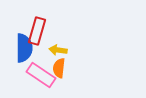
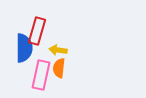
pink rectangle: rotated 68 degrees clockwise
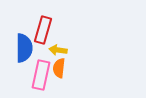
red rectangle: moved 6 px right, 1 px up
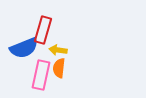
blue semicircle: rotated 68 degrees clockwise
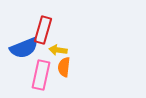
orange semicircle: moved 5 px right, 1 px up
